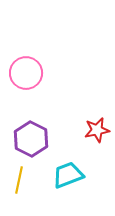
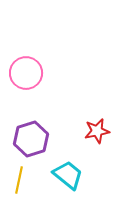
red star: moved 1 px down
purple hexagon: rotated 16 degrees clockwise
cyan trapezoid: rotated 60 degrees clockwise
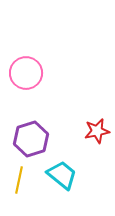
cyan trapezoid: moved 6 px left
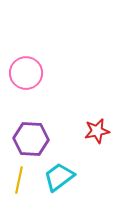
purple hexagon: rotated 20 degrees clockwise
cyan trapezoid: moved 3 px left, 2 px down; rotated 76 degrees counterclockwise
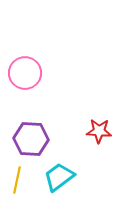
pink circle: moved 1 px left
red star: moved 2 px right; rotated 15 degrees clockwise
yellow line: moved 2 px left
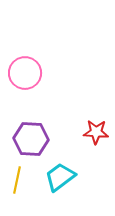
red star: moved 3 px left, 1 px down
cyan trapezoid: moved 1 px right
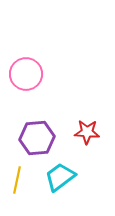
pink circle: moved 1 px right, 1 px down
red star: moved 9 px left
purple hexagon: moved 6 px right, 1 px up; rotated 8 degrees counterclockwise
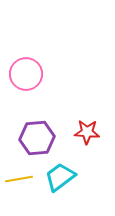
yellow line: moved 2 px right, 1 px up; rotated 68 degrees clockwise
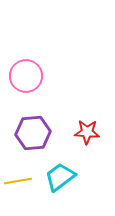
pink circle: moved 2 px down
purple hexagon: moved 4 px left, 5 px up
yellow line: moved 1 px left, 2 px down
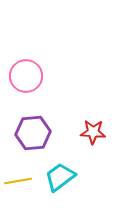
red star: moved 6 px right
